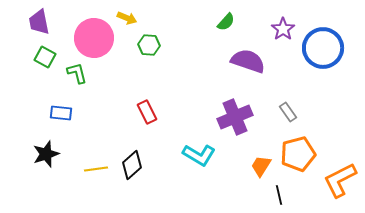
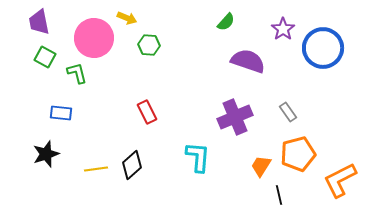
cyan L-shape: moved 1 px left, 2 px down; rotated 116 degrees counterclockwise
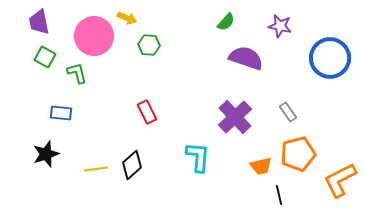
purple star: moved 3 px left, 3 px up; rotated 25 degrees counterclockwise
pink circle: moved 2 px up
blue circle: moved 7 px right, 10 px down
purple semicircle: moved 2 px left, 3 px up
purple cross: rotated 20 degrees counterclockwise
orange trapezoid: rotated 135 degrees counterclockwise
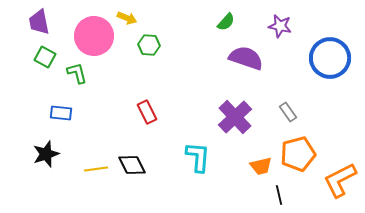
black diamond: rotated 76 degrees counterclockwise
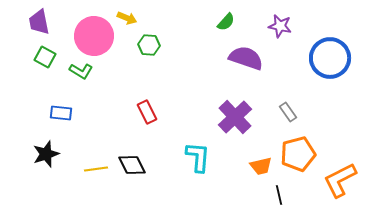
green L-shape: moved 4 px right, 2 px up; rotated 135 degrees clockwise
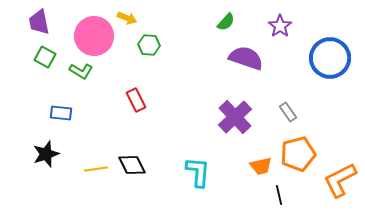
purple star: rotated 25 degrees clockwise
red rectangle: moved 11 px left, 12 px up
cyan L-shape: moved 15 px down
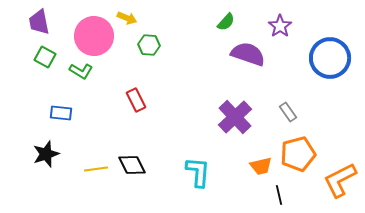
purple semicircle: moved 2 px right, 4 px up
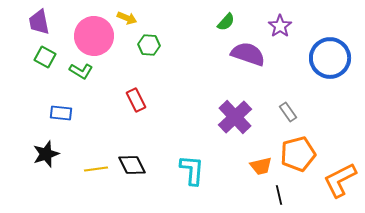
cyan L-shape: moved 6 px left, 2 px up
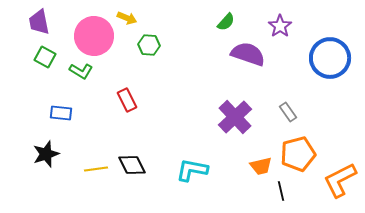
red rectangle: moved 9 px left
cyan L-shape: rotated 84 degrees counterclockwise
black line: moved 2 px right, 4 px up
